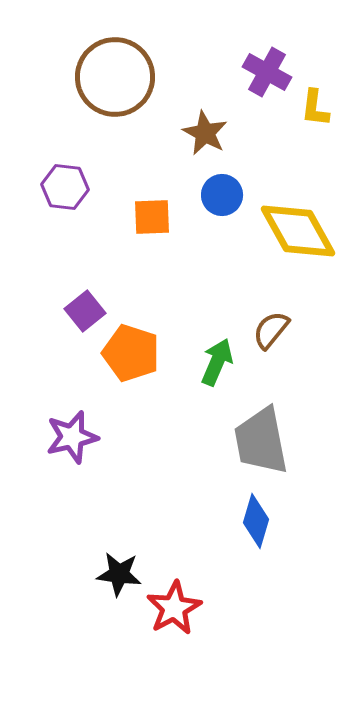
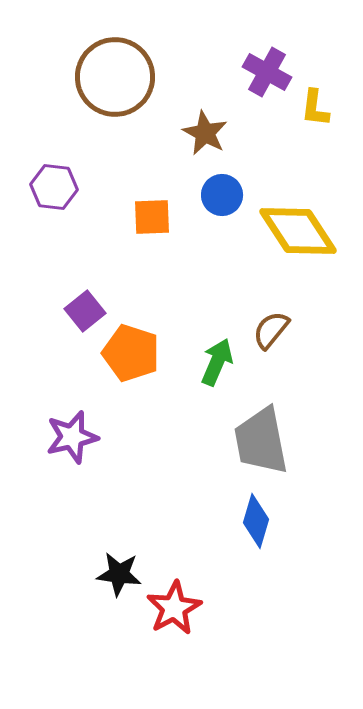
purple hexagon: moved 11 px left
yellow diamond: rotated 4 degrees counterclockwise
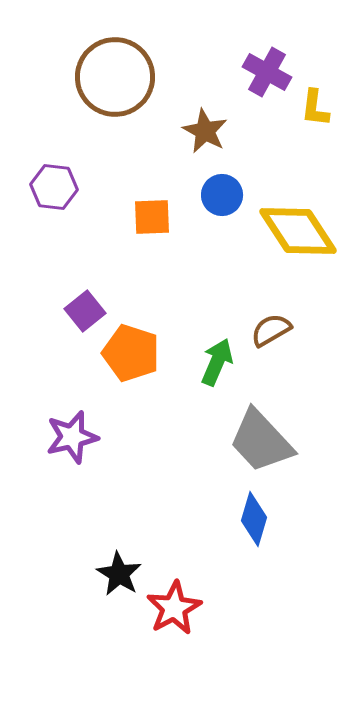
brown star: moved 2 px up
brown semicircle: rotated 21 degrees clockwise
gray trapezoid: rotated 32 degrees counterclockwise
blue diamond: moved 2 px left, 2 px up
black star: rotated 24 degrees clockwise
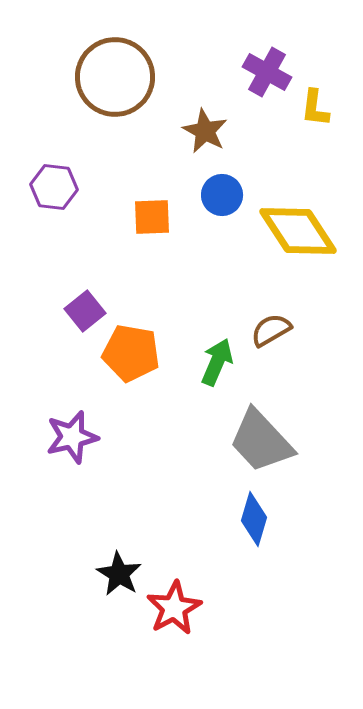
orange pentagon: rotated 8 degrees counterclockwise
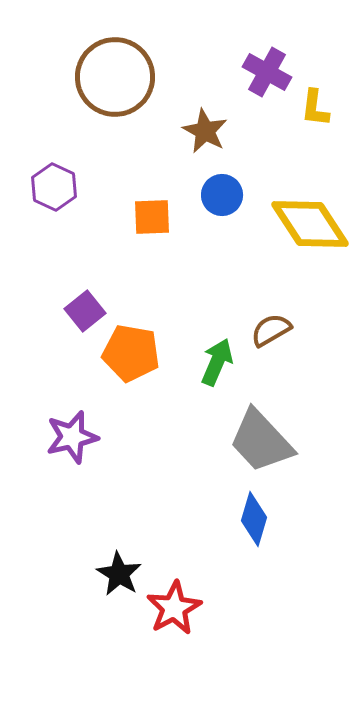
purple hexagon: rotated 18 degrees clockwise
yellow diamond: moved 12 px right, 7 px up
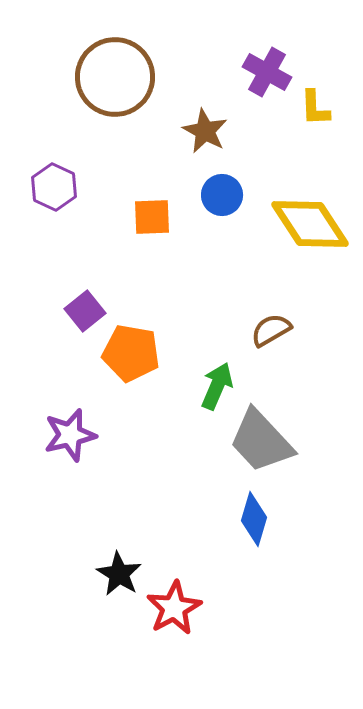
yellow L-shape: rotated 9 degrees counterclockwise
green arrow: moved 24 px down
purple star: moved 2 px left, 2 px up
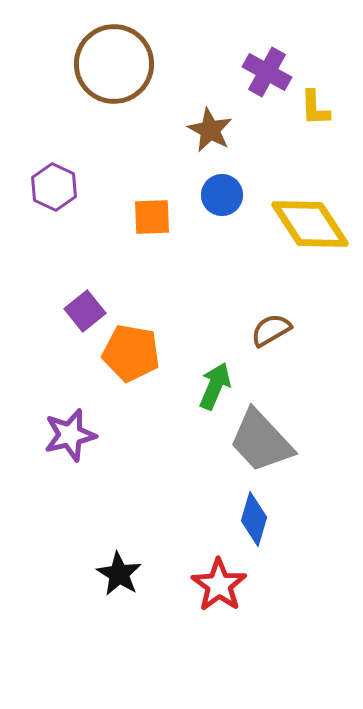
brown circle: moved 1 px left, 13 px up
brown star: moved 5 px right, 1 px up
green arrow: moved 2 px left
red star: moved 45 px right, 23 px up; rotated 8 degrees counterclockwise
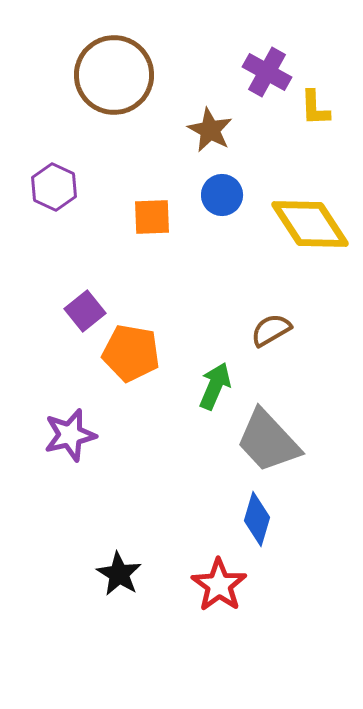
brown circle: moved 11 px down
gray trapezoid: moved 7 px right
blue diamond: moved 3 px right
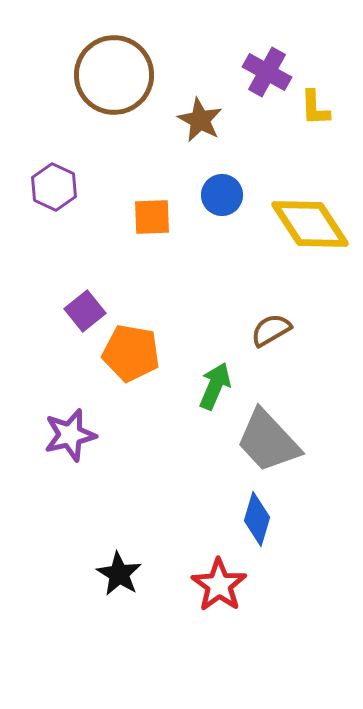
brown star: moved 10 px left, 10 px up
